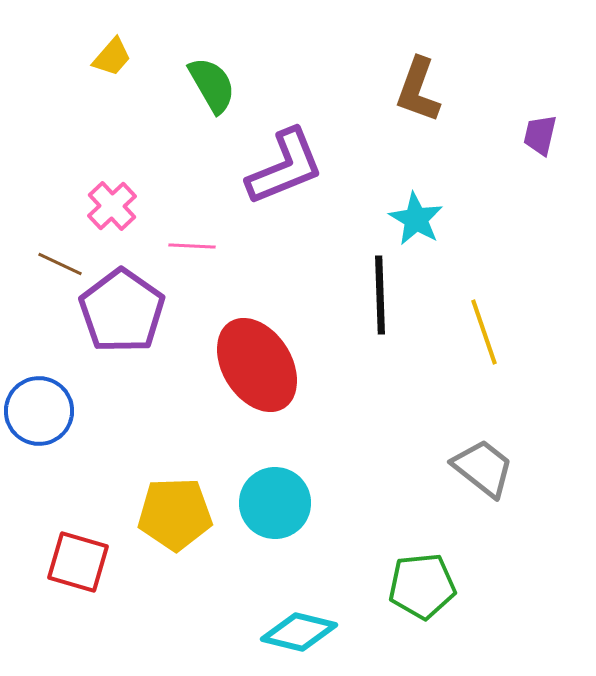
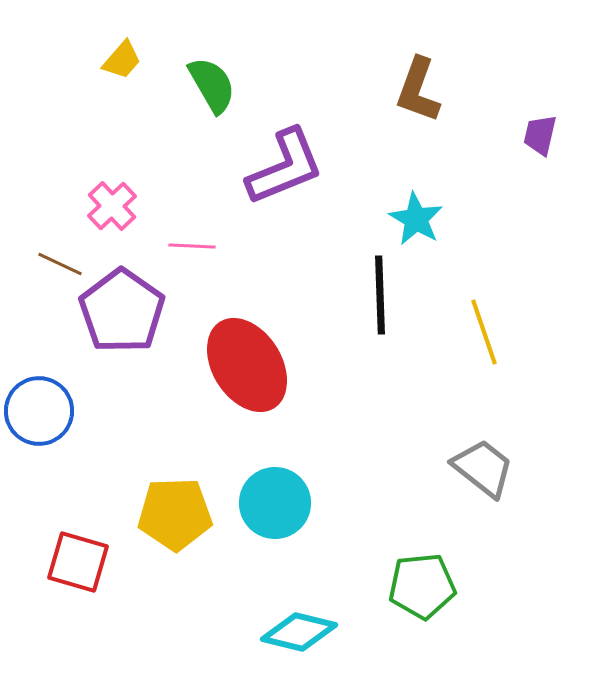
yellow trapezoid: moved 10 px right, 3 px down
red ellipse: moved 10 px left
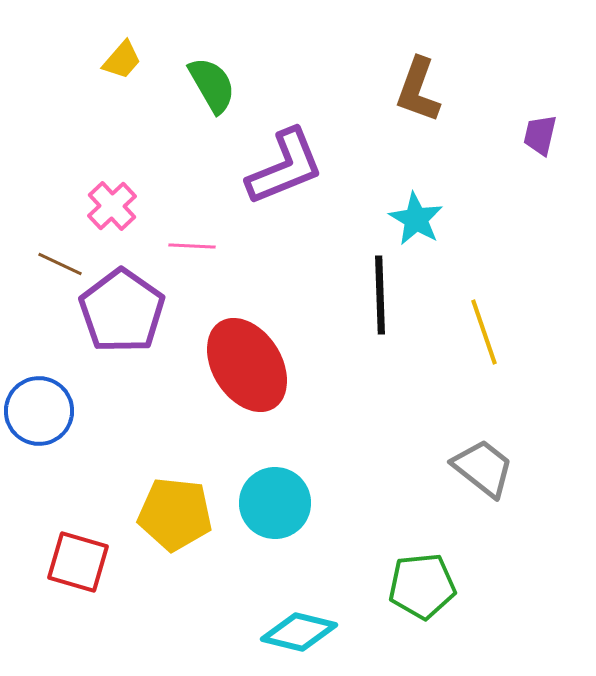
yellow pentagon: rotated 8 degrees clockwise
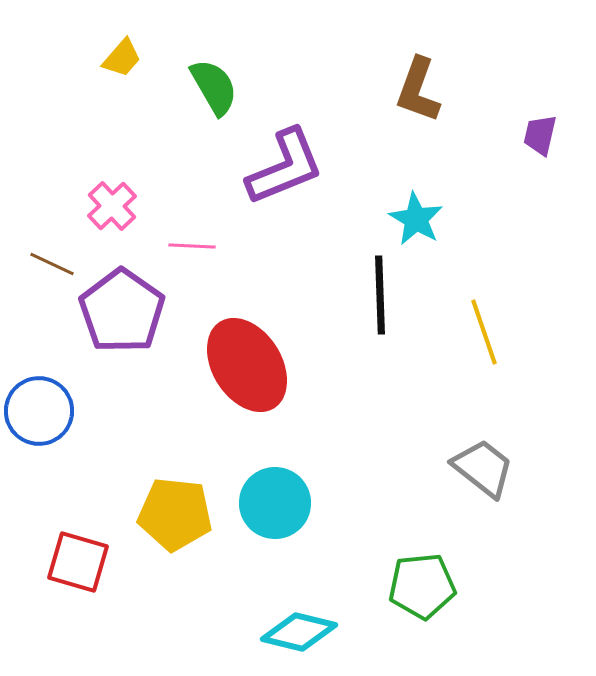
yellow trapezoid: moved 2 px up
green semicircle: moved 2 px right, 2 px down
brown line: moved 8 px left
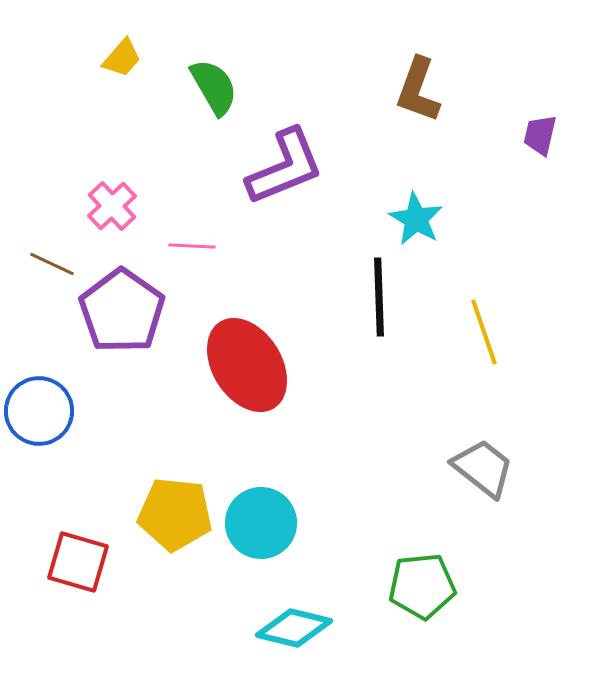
black line: moved 1 px left, 2 px down
cyan circle: moved 14 px left, 20 px down
cyan diamond: moved 5 px left, 4 px up
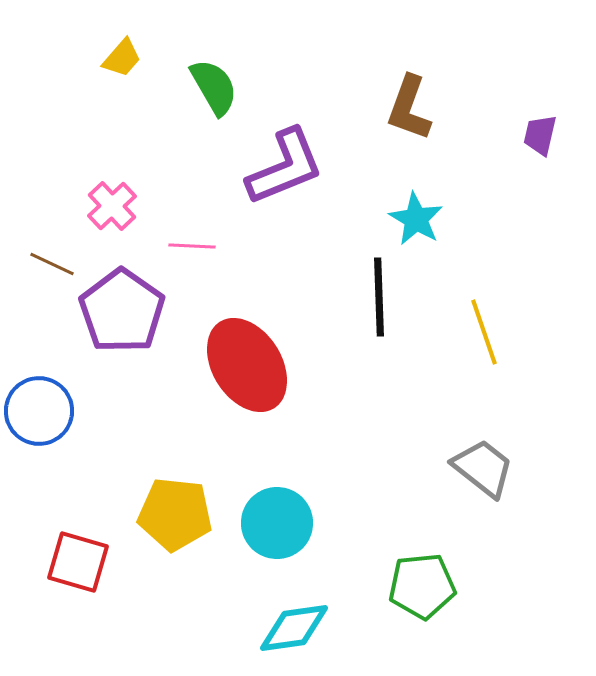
brown L-shape: moved 9 px left, 18 px down
cyan circle: moved 16 px right
cyan diamond: rotated 22 degrees counterclockwise
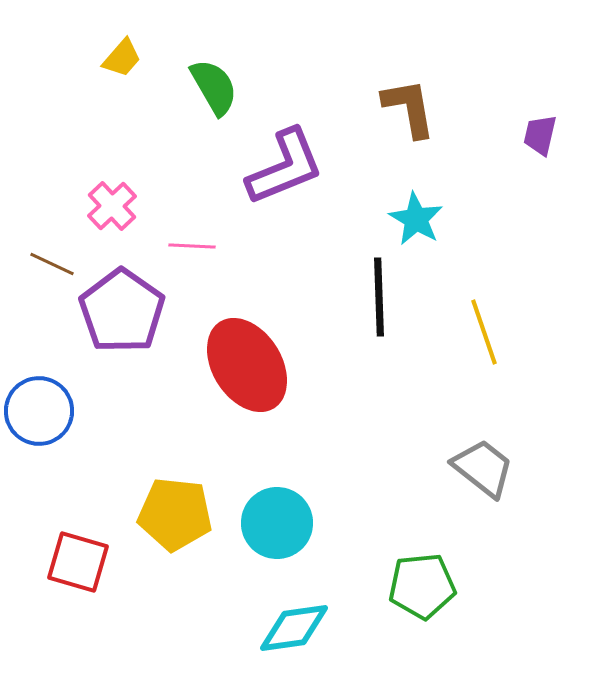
brown L-shape: rotated 150 degrees clockwise
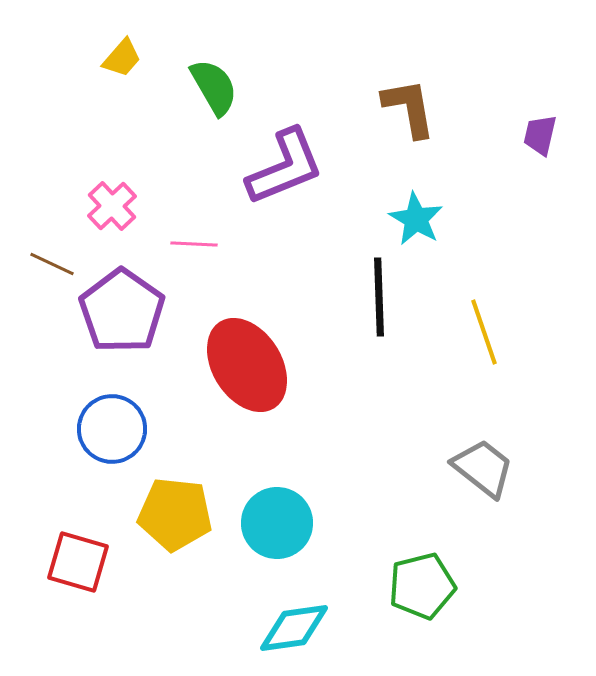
pink line: moved 2 px right, 2 px up
blue circle: moved 73 px right, 18 px down
green pentagon: rotated 8 degrees counterclockwise
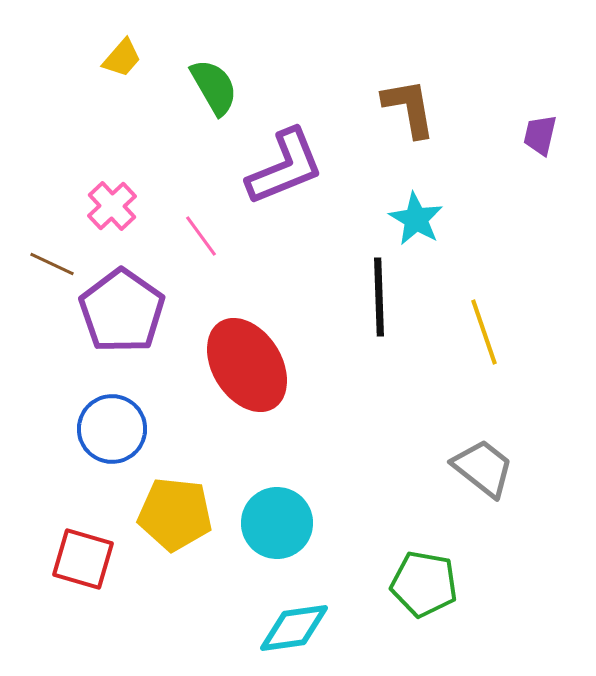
pink line: moved 7 px right, 8 px up; rotated 51 degrees clockwise
red square: moved 5 px right, 3 px up
green pentagon: moved 2 px right, 2 px up; rotated 24 degrees clockwise
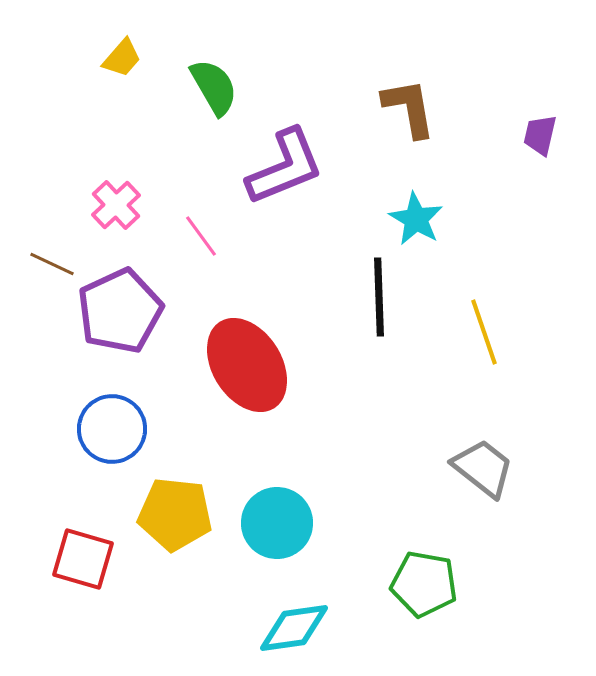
pink cross: moved 4 px right, 1 px up
purple pentagon: moved 2 px left; rotated 12 degrees clockwise
